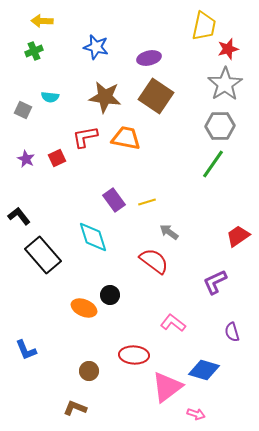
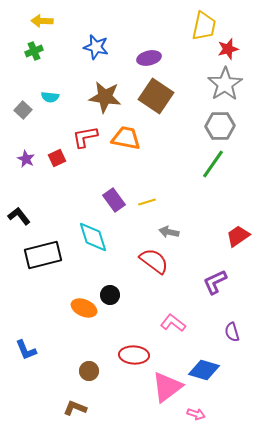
gray square: rotated 18 degrees clockwise
gray arrow: rotated 24 degrees counterclockwise
black rectangle: rotated 63 degrees counterclockwise
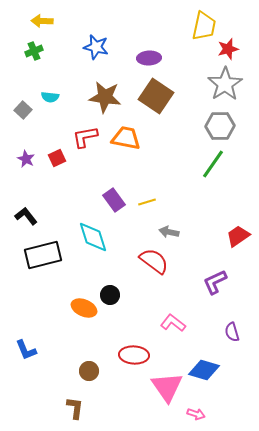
purple ellipse: rotated 10 degrees clockwise
black L-shape: moved 7 px right
pink triangle: rotated 28 degrees counterclockwise
brown L-shape: rotated 75 degrees clockwise
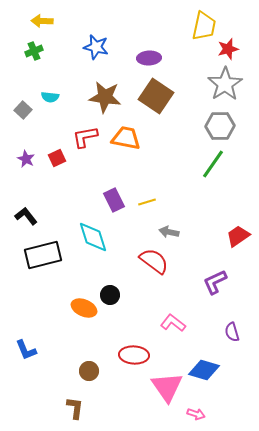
purple rectangle: rotated 10 degrees clockwise
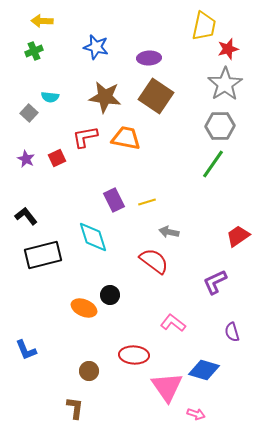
gray square: moved 6 px right, 3 px down
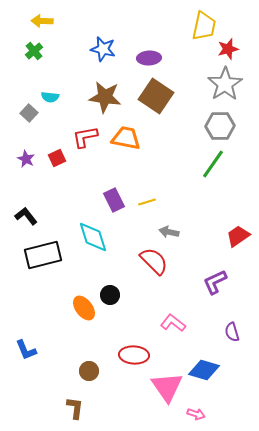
blue star: moved 7 px right, 2 px down
green cross: rotated 18 degrees counterclockwise
red semicircle: rotated 8 degrees clockwise
orange ellipse: rotated 30 degrees clockwise
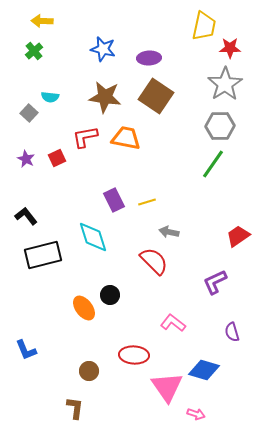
red star: moved 2 px right, 1 px up; rotated 15 degrees clockwise
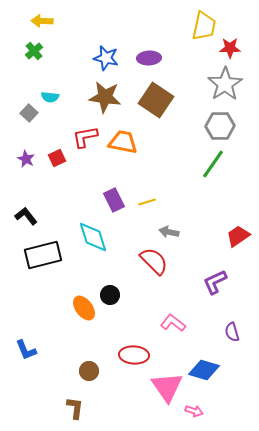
blue star: moved 3 px right, 9 px down
brown square: moved 4 px down
orange trapezoid: moved 3 px left, 4 px down
pink arrow: moved 2 px left, 3 px up
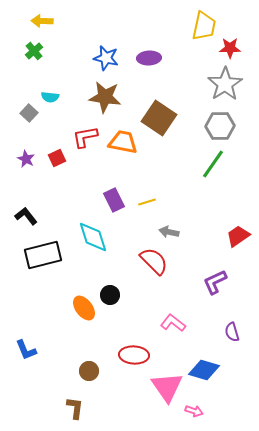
brown square: moved 3 px right, 18 px down
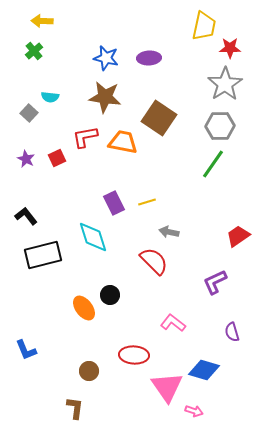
purple rectangle: moved 3 px down
